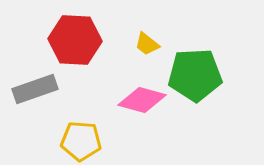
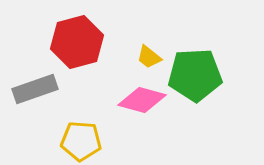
red hexagon: moved 2 px right, 2 px down; rotated 18 degrees counterclockwise
yellow trapezoid: moved 2 px right, 13 px down
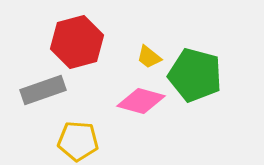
green pentagon: rotated 18 degrees clockwise
gray rectangle: moved 8 px right, 1 px down
pink diamond: moved 1 px left, 1 px down
yellow pentagon: moved 3 px left
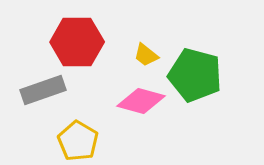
red hexagon: rotated 15 degrees clockwise
yellow trapezoid: moved 3 px left, 2 px up
yellow pentagon: rotated 27 degrees clockwise
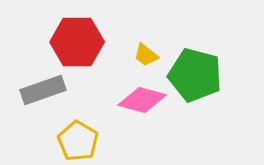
pink diamond: moved 1 px right, 1 px up
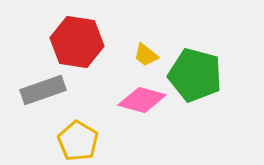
red hexagon: rotated 9 degrees clockwise
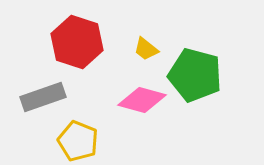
red hexagon: rotated 9 degrees clockwise
yellow trapezoid: moved 6 px up
gray rectangle: moved 7 px down
yellow pentagon: rotated 9 degrees counterclockwise
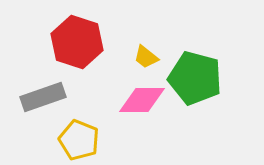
yellow trapezoid: moved 8 px down
green pentagon: moved 3 px down
pink diamond: rotated 15 degrees counterclockwise
yellow pentagon: moved 1 px right, 1 px up
